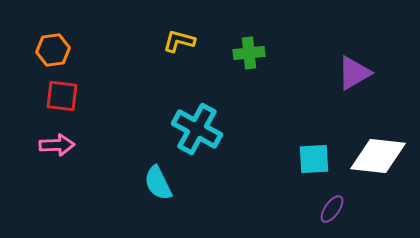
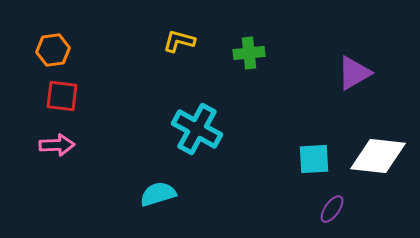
cyan semicircle: moved 11 px down; rotated 99 degrees clockwise
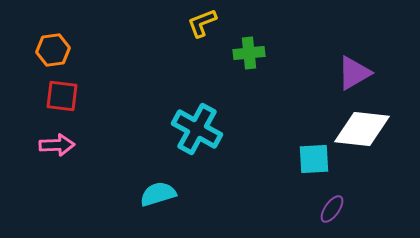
yellow L-shape: moved 23 px right, 18 px up; rotated 36 degrees counterclockwise
white diamond: moved 16 px left, 27 px up
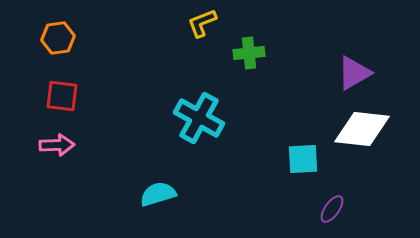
orange hexagon: moved 5 px right, 12 px up
cyan cross: moved 2 px right, 11 px up
cyan square: moved 11 px left
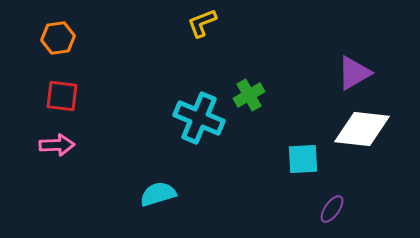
green cross: moved 42 px down; rotated 24 degrees counterclockwise
cyan cross: rotated 6 degrees counterclockwise
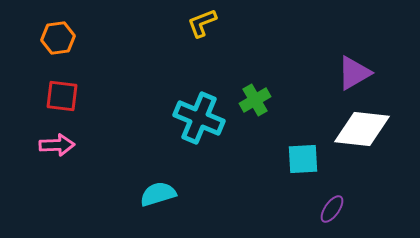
green cross: moved 6 px right, 5 px down
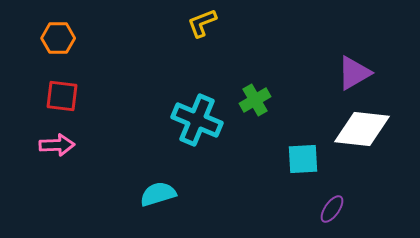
orange hexagon: rotated 8 degrees clockwise
cyan cross: moved 2 px left, 2 px down
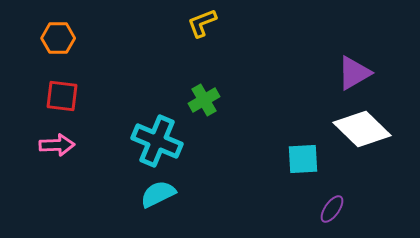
green cross: moved 51 px left
cyan cross: moved 40 px left, 21 px down
white diamond: rotated 38 degrees clockwise
cyan semicircle: rotated 9 degrees counterclockwise
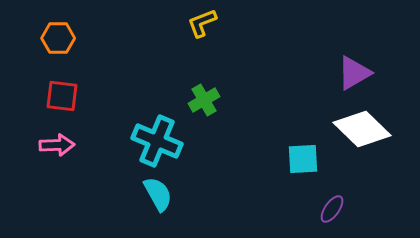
cyan semicircle: rotated 87 degrees clockwise
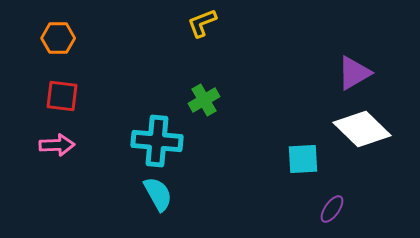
cyan cross: rotated 18 degrees counterclockwise
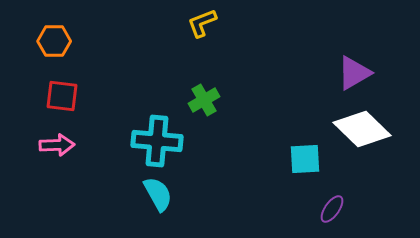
orange hexagon: moved 4 px left, 3 px down
cyan square: moved 2 px right
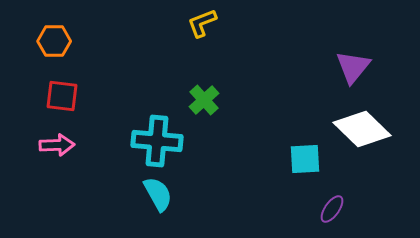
purple triangle: moved 1 px left, 6 px up; rotated 21 degrees counterclockwise
green cross: rotated 12 degrees counterclockwise
